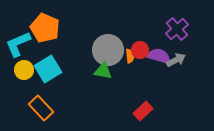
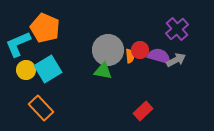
yellow circle: moved 2 px right
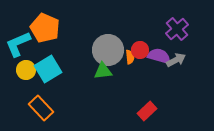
orange semicircle: moved 1 px down
green triangle: rotated 18 degrees counterclockwise
red rectangle: moved 4 px right
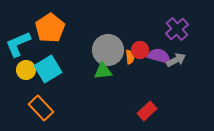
orange pentagon: moved 5 px right; rotated 16 degrees clockwise
